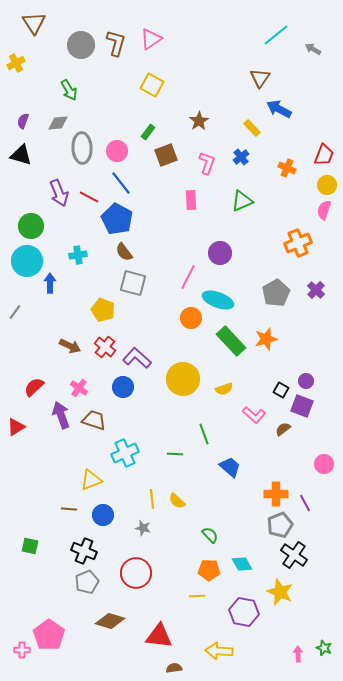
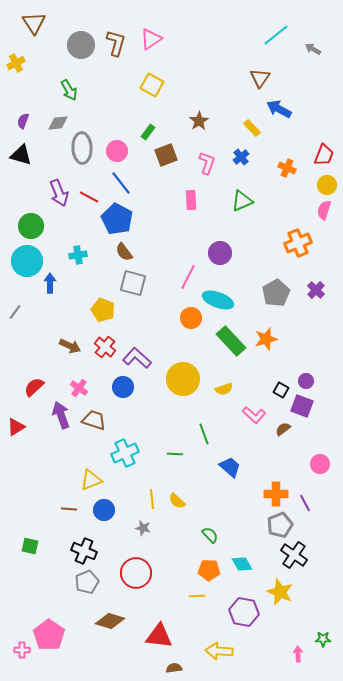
pink circle at (324, 464): moved 4 px left
blue circle at (103, 515): moved 1 px right, 5 px up
green star at (324, 648): moved 1 px left, 9 px up; rotated 21 degrees counterclockwise
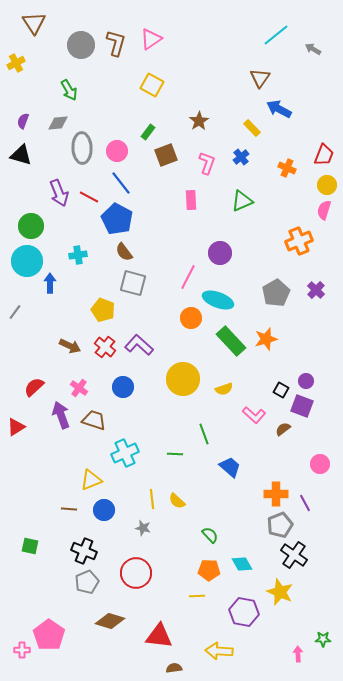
orange cross at (298, 243): moved 1 px right, 2 px up
purple L-shape at (137, 358): moved 2 px right, 13 px up
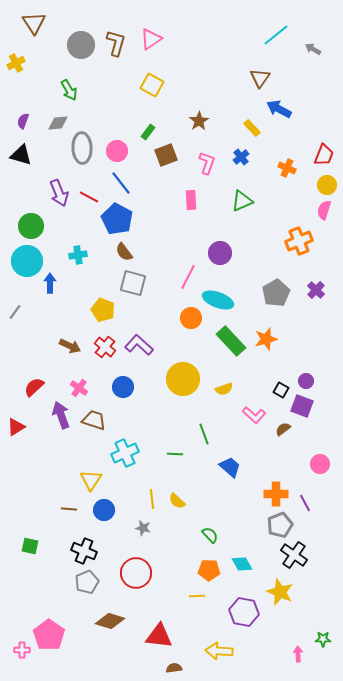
yellow triangle at (91, 480): rotated 35 degrees counterclockwise
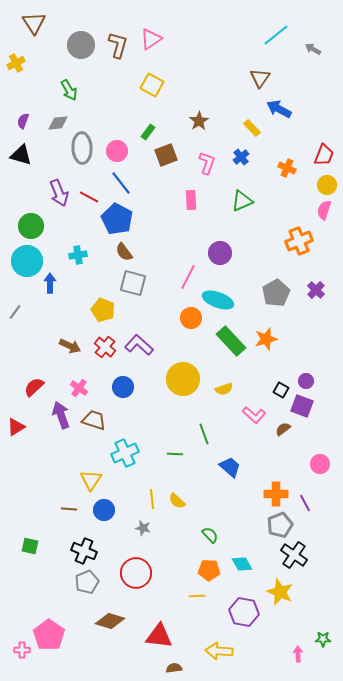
brown L-shape at (116, 43): moved 2 px right, 2 px down
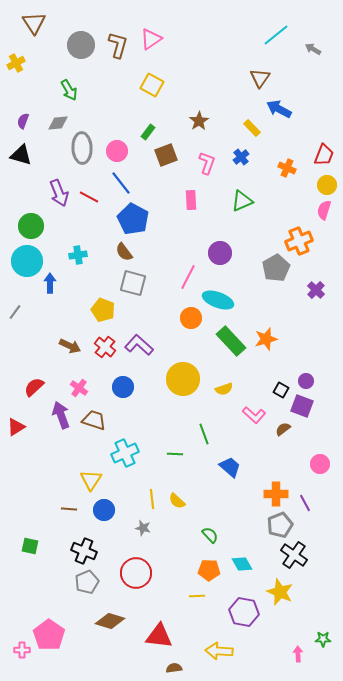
blue pentagon at (117, 219): moved 16 px right
gray pentagon at (276, 293): moved 25 px up
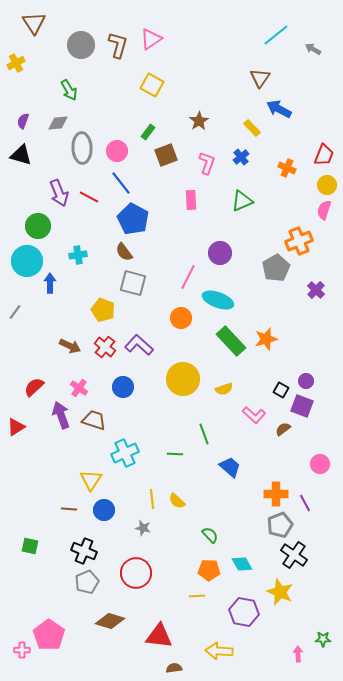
green circle at (31, 226): moved 7 px right
orange circle at (191, 318): moved 10 px left
